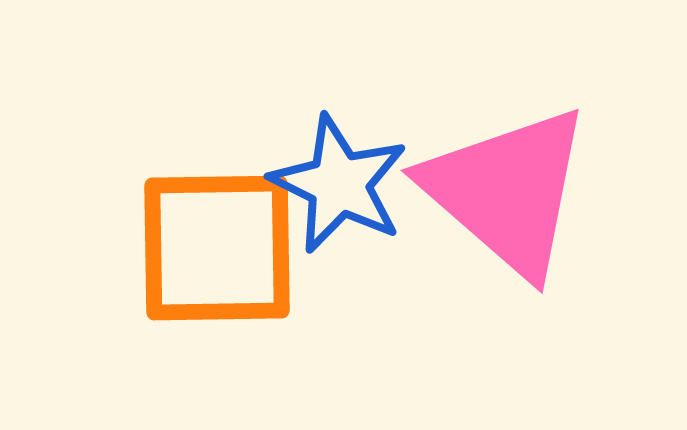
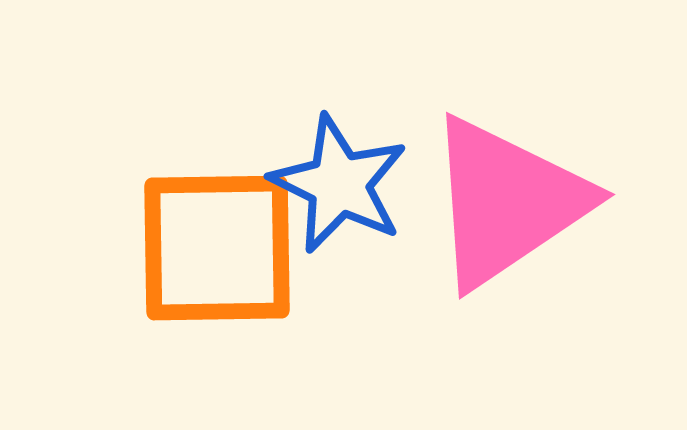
pink triangle: moved 11 px down; rotated 45 degrees clockwise
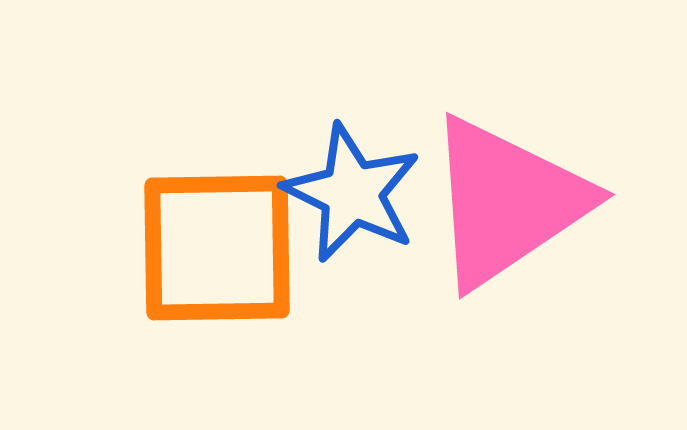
blue star: moved 13 px right, 9 px down
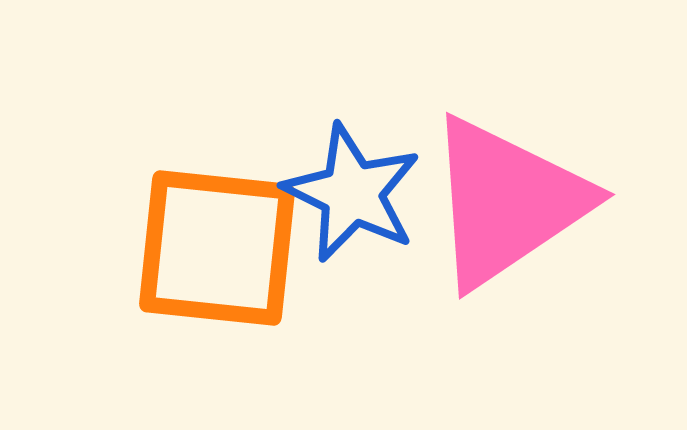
orange square: rotated 7 degrees clockwise
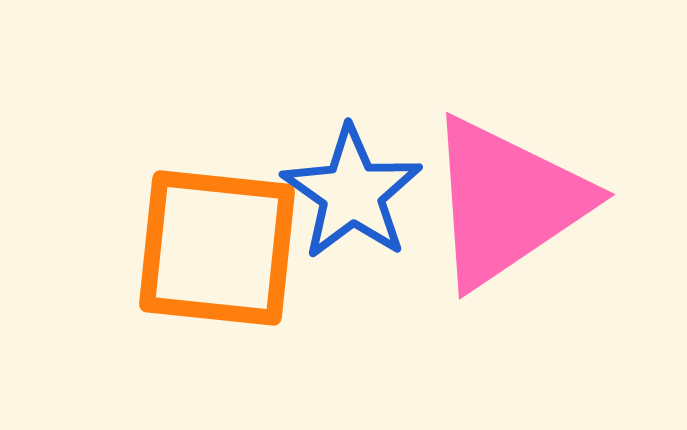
blue star: rotated 9 degrees clockwise
